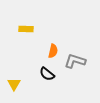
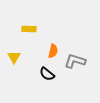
yellow rectangle: moved 3 px right
yellow triangle: moved 27 px up
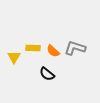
yellow rectangle: moved 4 px right, 19 px down
orange semicircle: rotated 120 degrees clockwise
gray L-shape: moved 13 px up
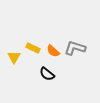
yellow rectangle: rotated 24 degrees clockwise
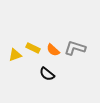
orange semicircle: moved 1 px up
yellow triangle: moved 1 px right, 2 px up; rotated 40 degrees clockwise
